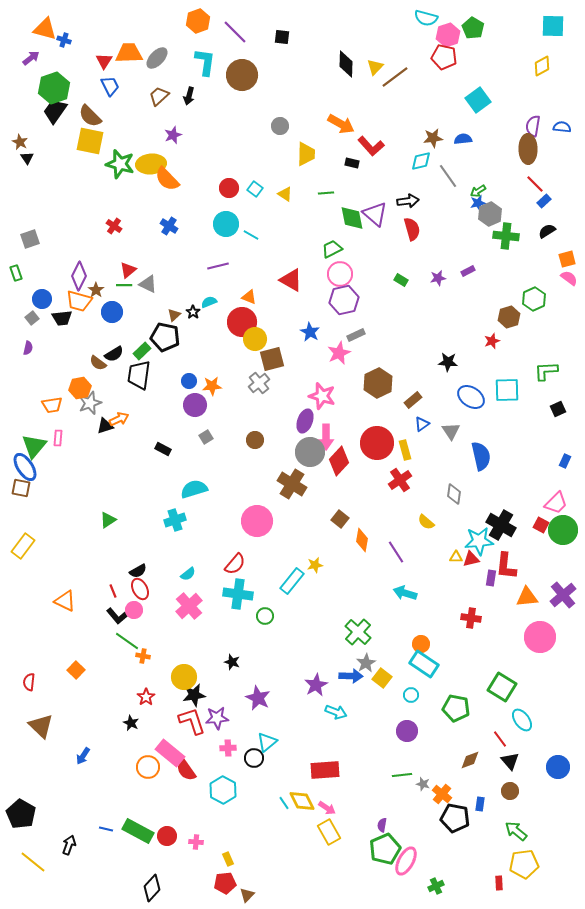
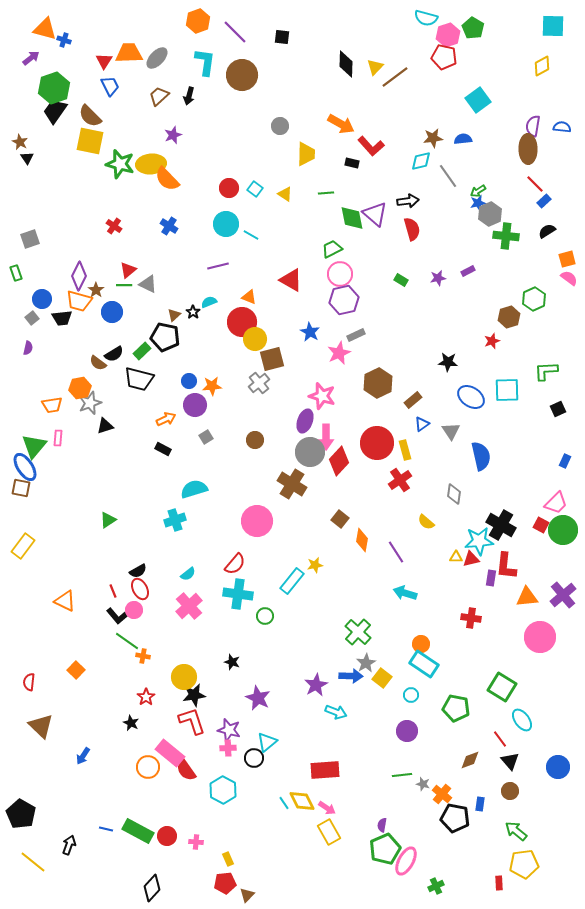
black trapezoid at (139, 375): moved 4 px down; rotated 84 degrees counterclockwise
orange arrow at (119, 419): moved 47 px right
purple star at (217, 718): moved 12 px right, 12 px down; rotated 20 degrees clockwise
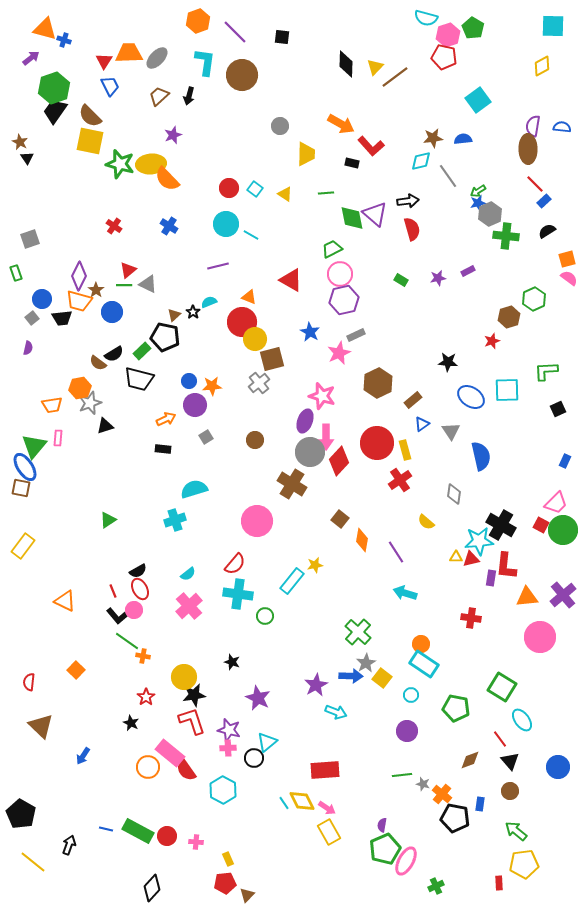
black rectangle at (163, 449): rotated 21 degrees counterclockwise
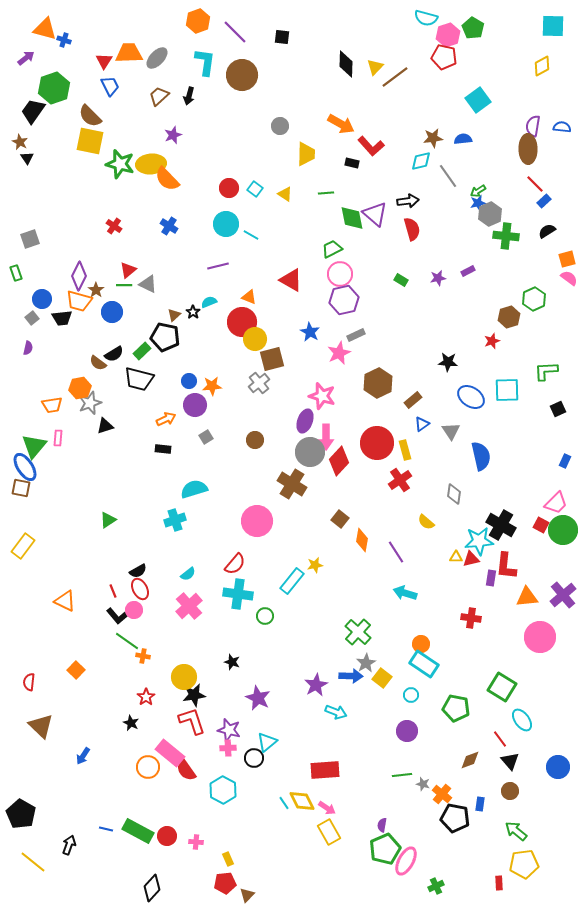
purple arrow at (31, 58): moved 5 px left
black trapezoid at (55, 111): moved 22 px left
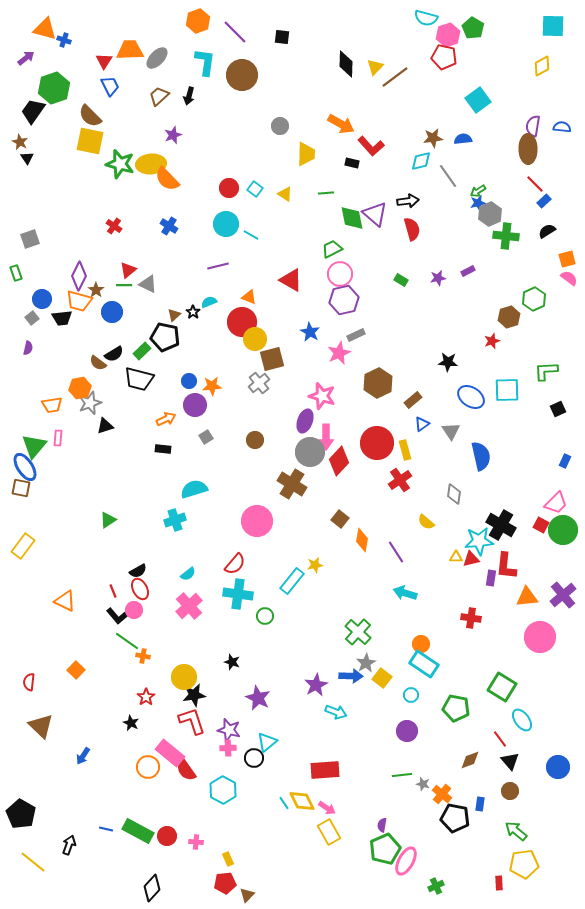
orange trapezoid at (129, 53): moved 1 px right, 3 px up
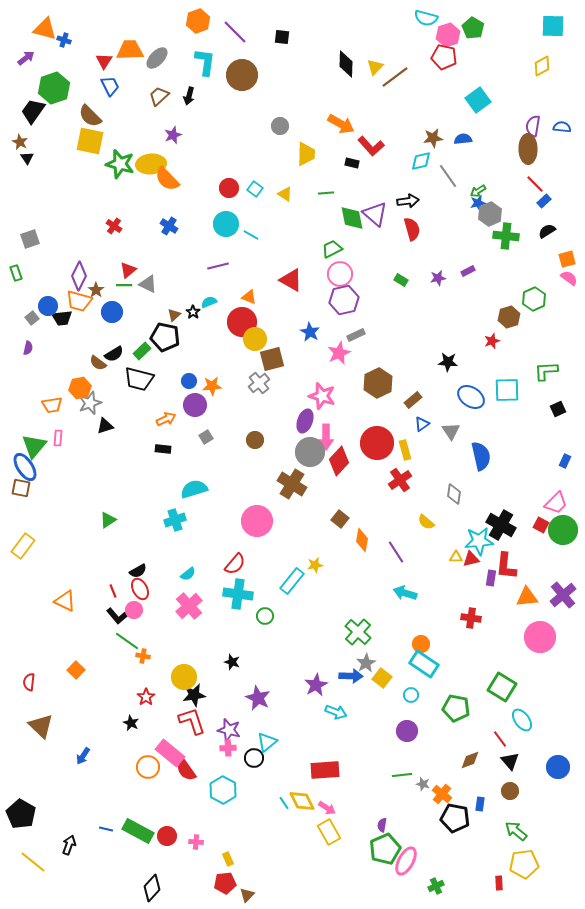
blue circle at (42, 299): moved 6 px right, 7 px down
